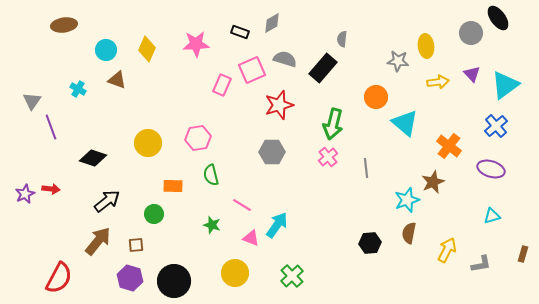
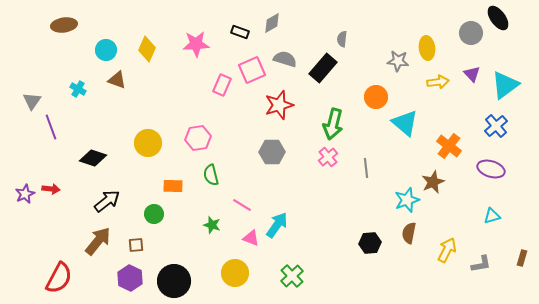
yellow ellipse at (426, 46): moved 1 px right, 2 px down
brown rectangle at (523, 254): moved 1 px left, 4 px down
purple hexagon at (130, 278): rotated 10 degrees clockwise
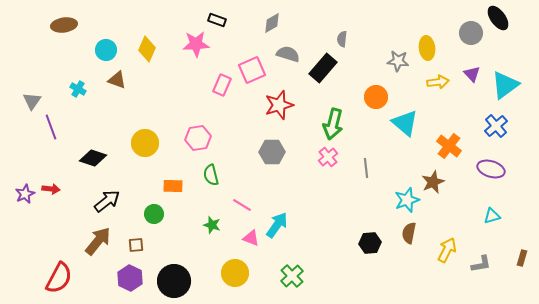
black rectangle at (240, 32): moved 23 px left, 12 px up
gray semicircle at (285, 59): moved 3 px right, 5 px up
yellow circle at (148, 143): moved 3 px left
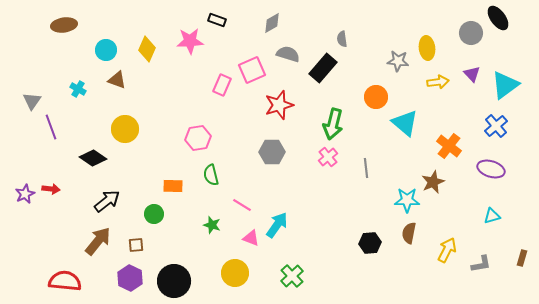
gray semicircle at (342, 39): rotated 14 degrees counterclockwise
pink star at (196, 44): moved 6 px left, 3 px up
yellow circle at (145, 143): moved 20 px left, 14 px up
black diamond at (93, 158): rotated 16 degrees clockwise
cyan star at (407, 200): rotated 20 degrees clockwise
red semicircle at (59, 278): moved 6 px right, 3 px down; rotated 112 degrees counterclockwise
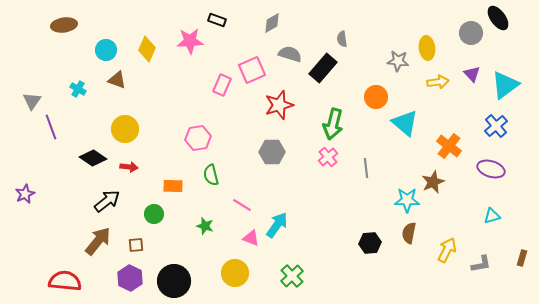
gray semicircle at (288, 54): moved 2 px right
red arrow at (51, 189): moved 78 px right, 22 px up
green star at (212, 225): moved 7 px left, 1 px down
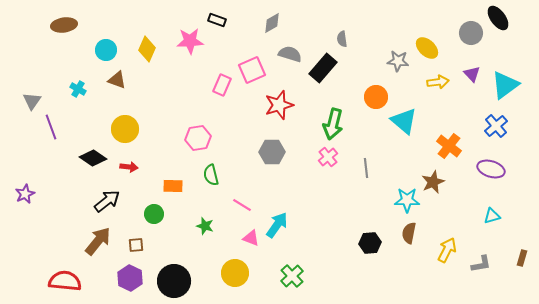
yellow ellipse at (427, 48): rotated 40 degrees counterclockwise
cyan triangle at (405, 123): moved 1 px left, 2 px up
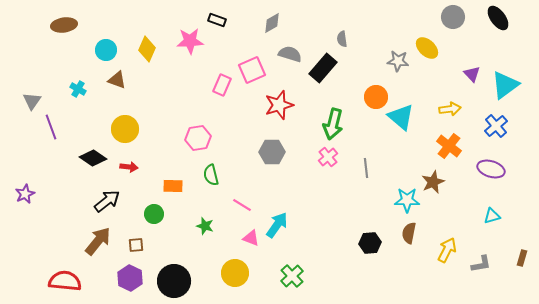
gray circle at (471, 33): moved 18 px left, 16 px up
yellow arrow at (438, 82): moved 12 px right, 27 px down
cyan triangle at (404, 121): moved 3 px left, 4 px up
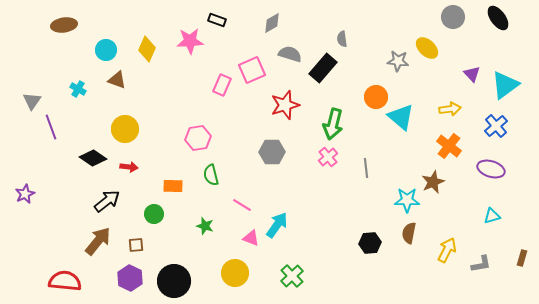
red star at (279, 105): moved 6 px right
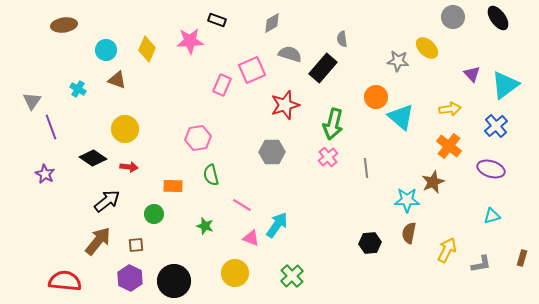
purple star at (25, 194): moved 20 px right, 20 px up; rotated 18 degrees counterclockwise
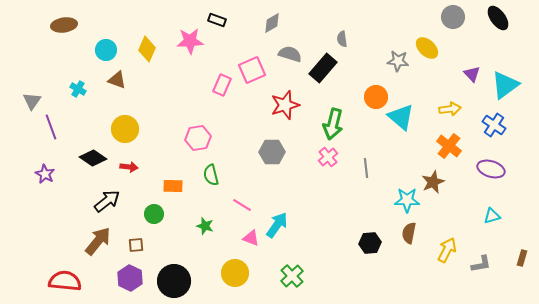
blue cross at (496, 126): moved 2 px left, 1 px up; rotated 15 degrees counterclockwise
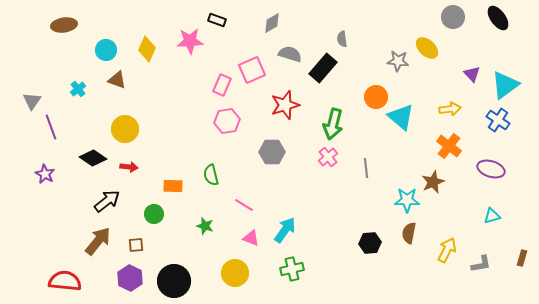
cyan cross at (78, 89): rotated 21 degrees clockwise
blue cross at (494, 125): moved 4 px right, 5 px up
pink hexagon at (198, 138): moved 29 px right, 17 px up
pink line at (242, 205): moved 2 px right
cyan arrow at (277, 225): moved 8 px right, 5 px down
green cross at (292, 276): moved 7 px up; rotated 30 degrees clockwise
